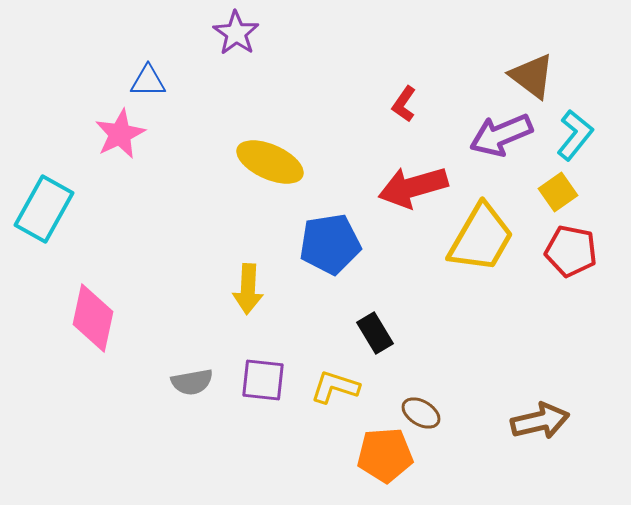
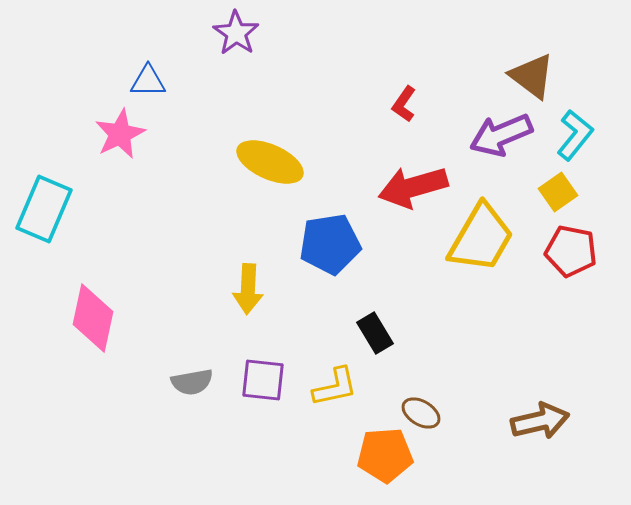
cyan rectangle: rotated 6 degrees counterclockwise
yellow L-shape: rotated 150 degrees clockwise
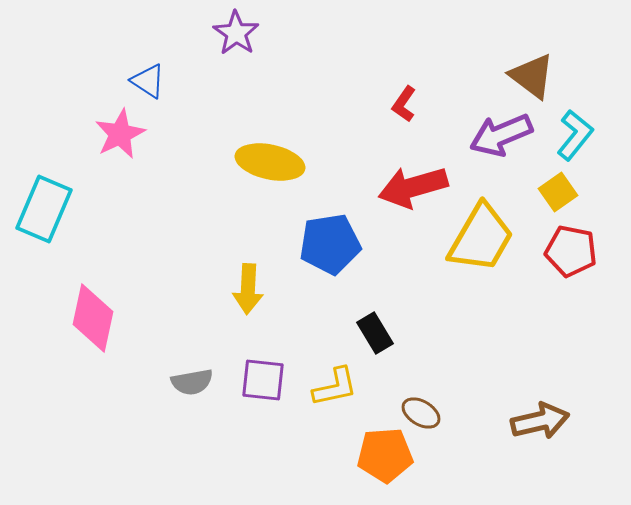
blue triangle: rotated 33 degrees clockwise
yellow ellipse: rotated 12 degrees counterclockwise
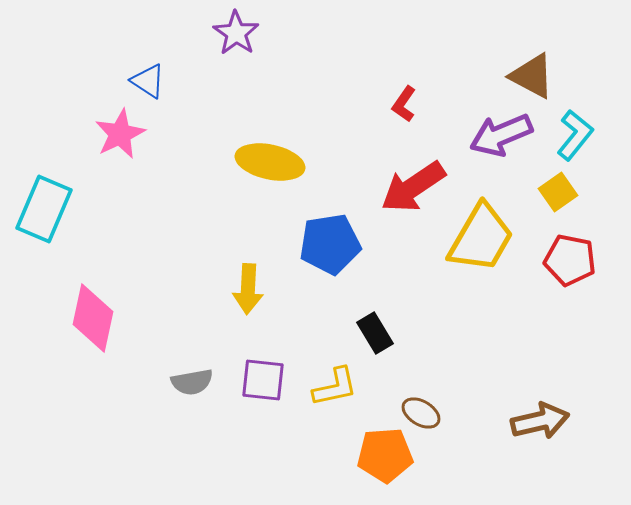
brown triangle: rotated 9 degrees counterclockwise
red arrow: rotated 18 degrees counterclockwise
red pentagon: moved 1 px left, 9 px down
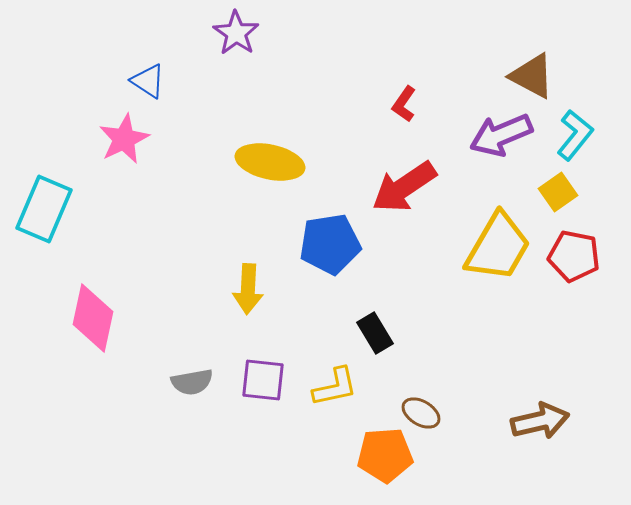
pink star: moved 4 px right, 5 px down
red arrow: moved 9 px left
yellow trapezoid: moved 17 px right, 9 px down
red pentagon: moved 4 px right, 4 px up
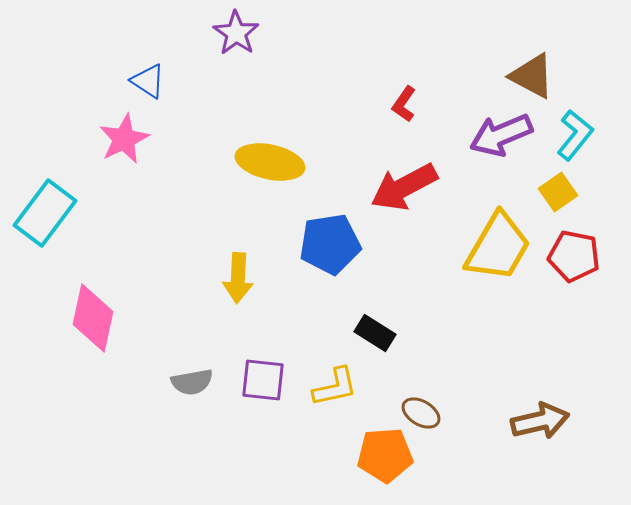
red arrow: rotated 6 degrees clockwise
cyan rectangle: moved 1 px right, 4 px down; rotated 14 degrees clockwise
yellow arrow: moved 10 px left, 11 px up
black rectangle: rotated 27 degrees counterclockwise
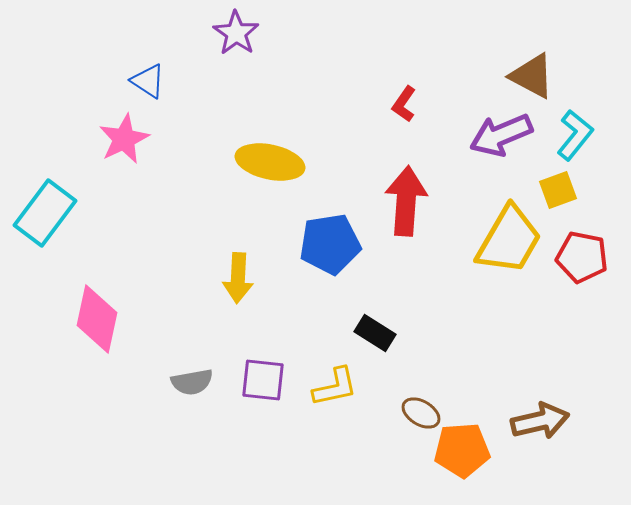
red arrow: moved 2 px right, 14 px down; rotated 122 degrees clockwise
yellow square: moved 2 px up; rotated 15 degrees clockwise
yellow trapezoid: moved 11 px right, 7 px up
red pentagon: moved 8 px right, 1 px down
pink diamond: moved 4 px right, 1 px down
orange pentagon: moved 77 px right, 5 px up
